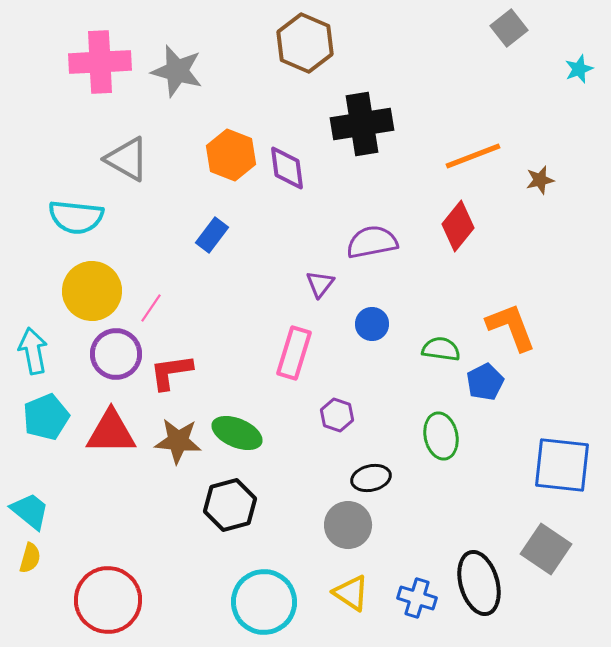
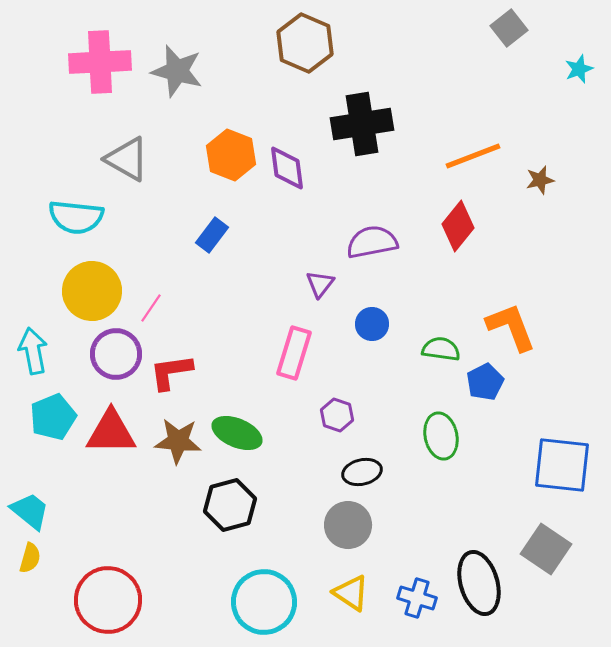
cyan pentagon at (46, 417): moved 7 px right
black ellipse at (371, 478): moved 9 px left, 6 px up
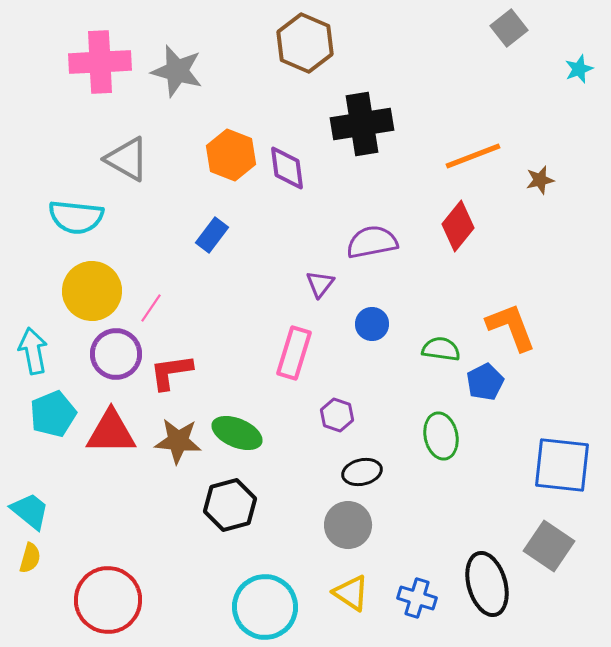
cyan pentagon at (53, 417): moved 3 px up
gray square at (546, 549): moved 3 px right, 3 px up
black ellipse at (479, 583): moved 8 px right, 1 px down
cyan circle at (264, 602): moved 1 px right, 5 px down
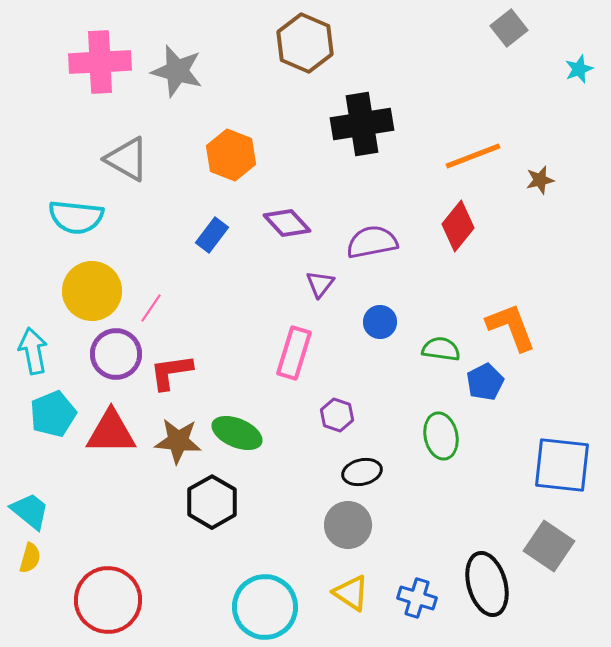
purple diamond at (287, 168): moved 55 px down; rotated 36 degrees counterclockwise
blue circle at (372, 324): moved 8 px right, 2 px up
black hexagon at (230, 505): moved 18 px left, 3 px up; rotated 15 degrees counterclockwise
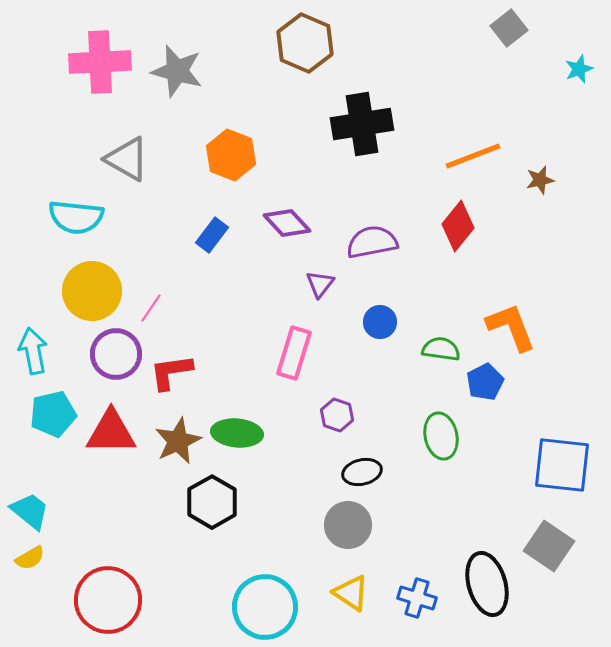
cyan pentagon at (53, 414): rotated 9 degrees clockwise
green ellipse at (237, 433): rotated 18 degrees counterclockwise
brown star at (178, 441): rotated 30 degrees counterclockwise
yellow semicircle at (30, 558): rotated 44 degrees clockwise
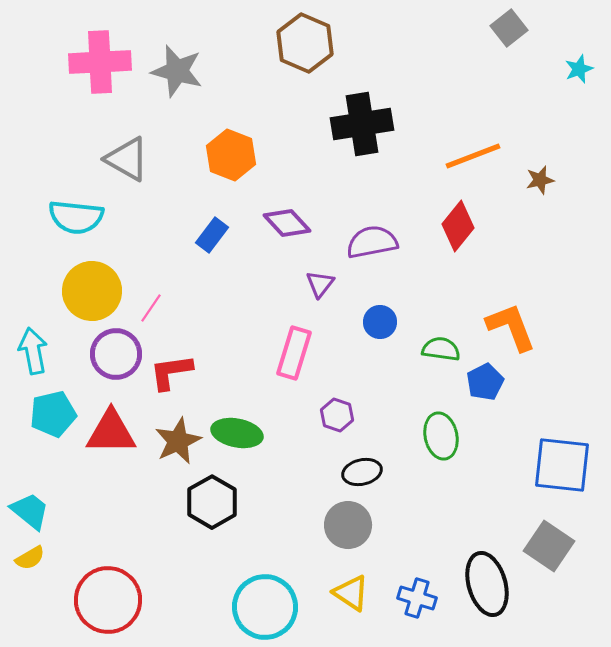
green ellipse at (237, 433): rotated 6 degrees clockwise
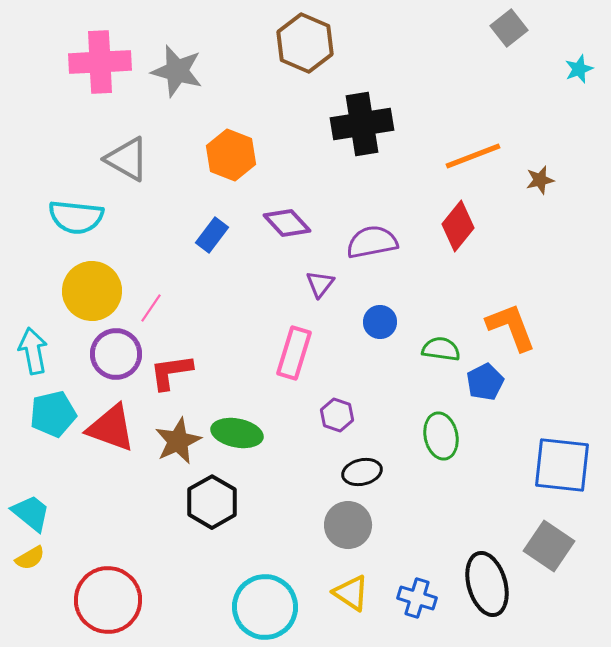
red triangle at (111, 432): moved 4 px up; rotated 20 degrees clockwise
cyan trapezoid at (30, 511): moved 1 px right, 2 px down
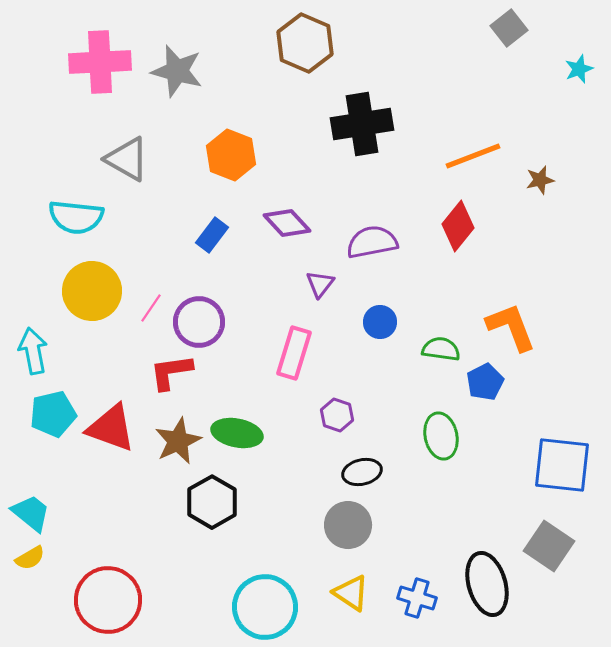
purple circle at (116, 354): moved 83 px right, 32 px up
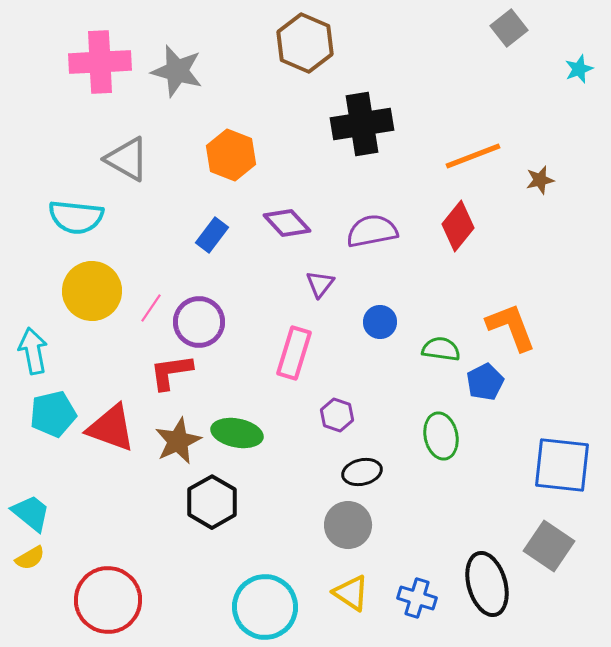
purple semicircle at (372, 242): moved 11 px up
